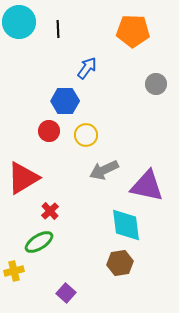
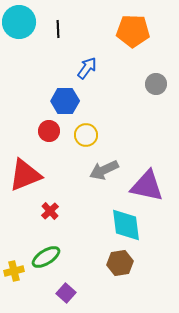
red triangle: moved 2 px right, 3 px up; rotated 9 degrees clockwise
green ellipse: moved 7 px right, 15 px down
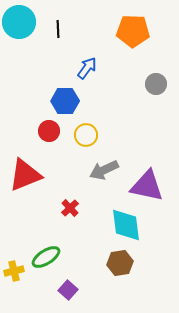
red cross: moved 20 px right, 3 px up
purple square: moved 2 px right, 3 px up
